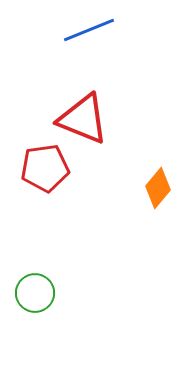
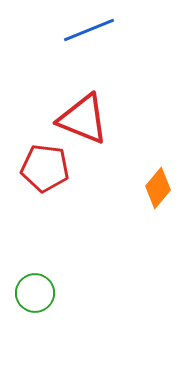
red pentagon: rotated 15 degrees clockwise
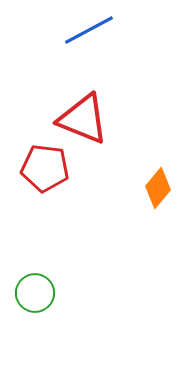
blue line: rotated 6 degrees counterclockwise
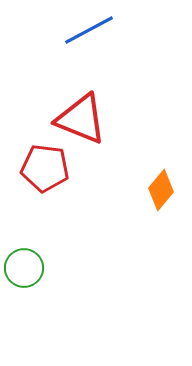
red triangle: moved 2 px left
orange diamond: moved 3 px right, 2 px down
green circle: moved 11 px left, 25 px up
